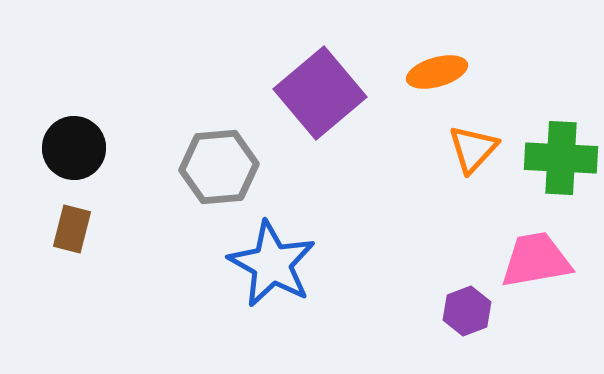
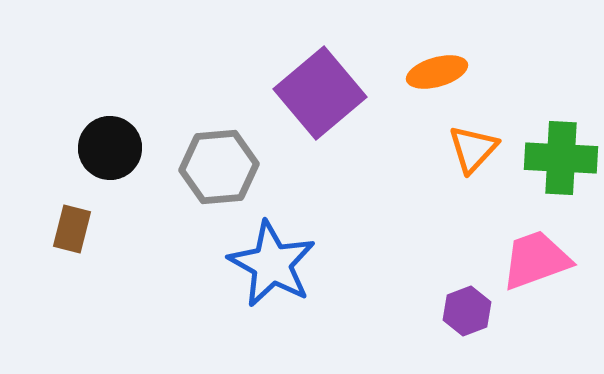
black circle: moved 36 px right
pink trapezoid: rotated 10 degrees counterclockwise
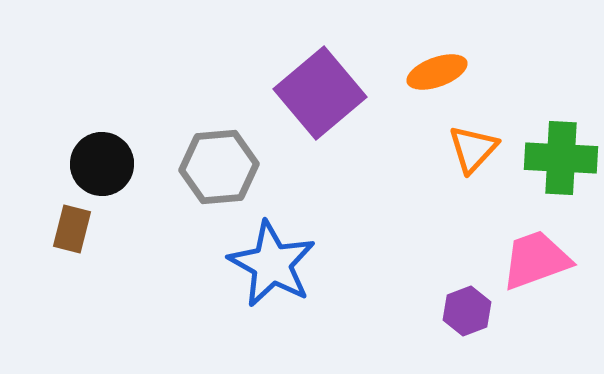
orange ellipse: rotated 4 degrees counterclockwise
black circle: moved 8 px left, 16 px down
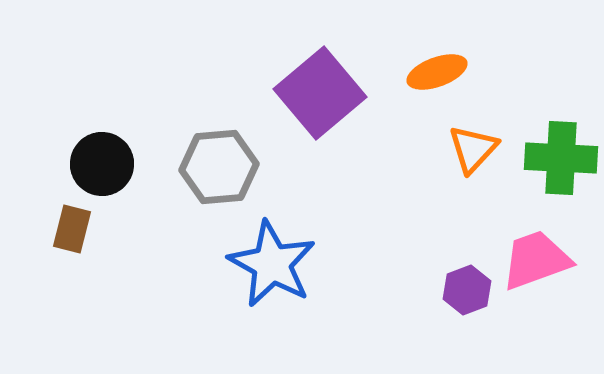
purple hexagon: moved 21 px up
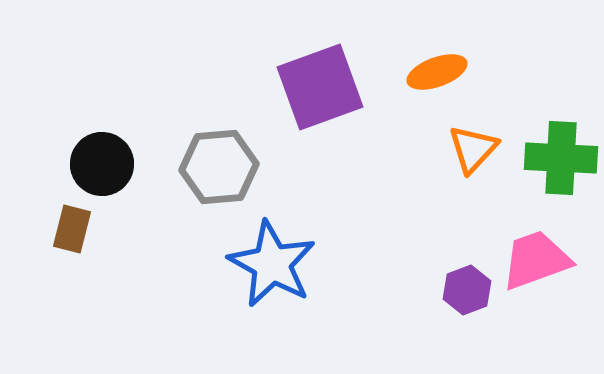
purple square: moved 6 px up; rotated 20 degrees clockwise
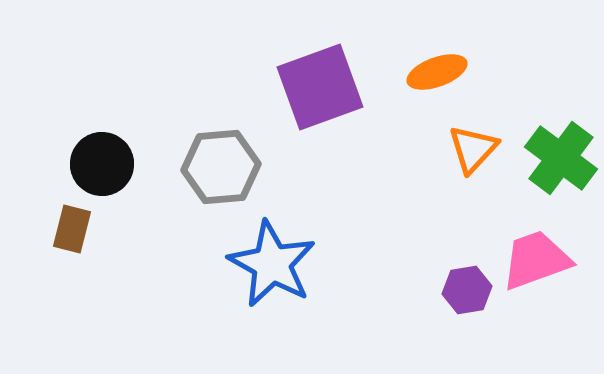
green cross: rotated 34 degrees clockwise
gray hexagon: moved 2 px right
purple hexagon: rotated 12 degrees clockwise
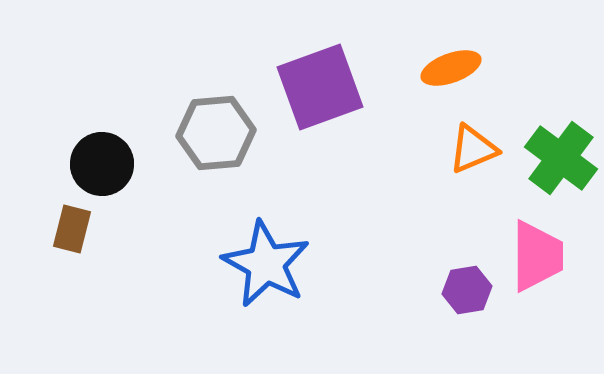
orange ellipse: moved 14 px right, 4 px up
orange triangle: rotated 24 degrees clockwise
gray hexagon: moved 5 px left, 34 px up
pink trapezoid: moved 1 px right, 4 px up; rotated 110 degrees clockwise
blue star: moved 6 px left
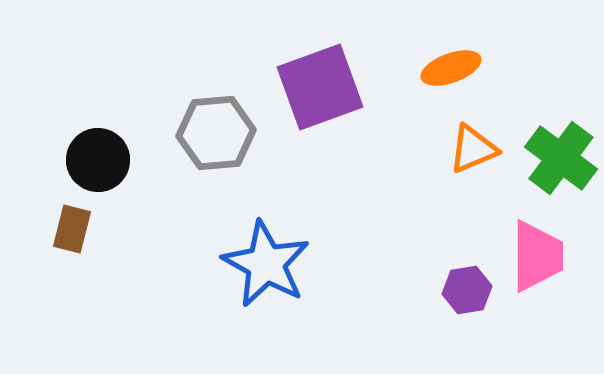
black circle: moved 4 px left, 4 px up
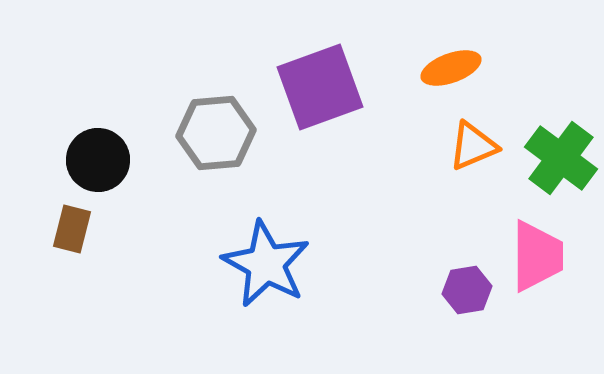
orange triangle: moved 3 px up
